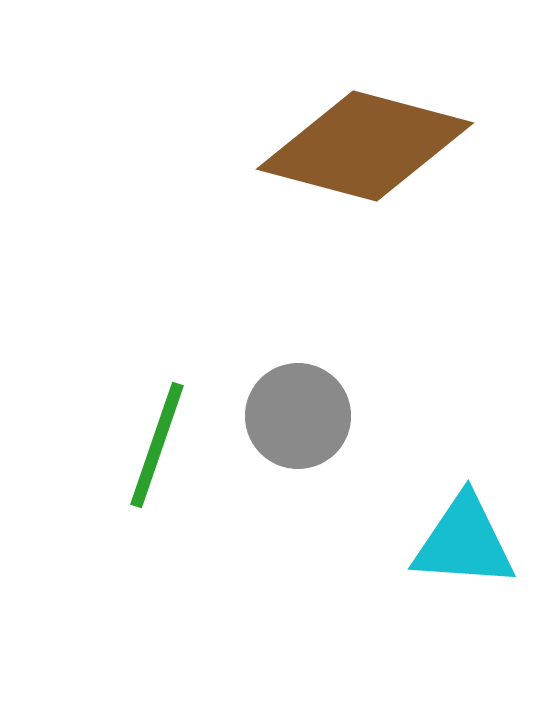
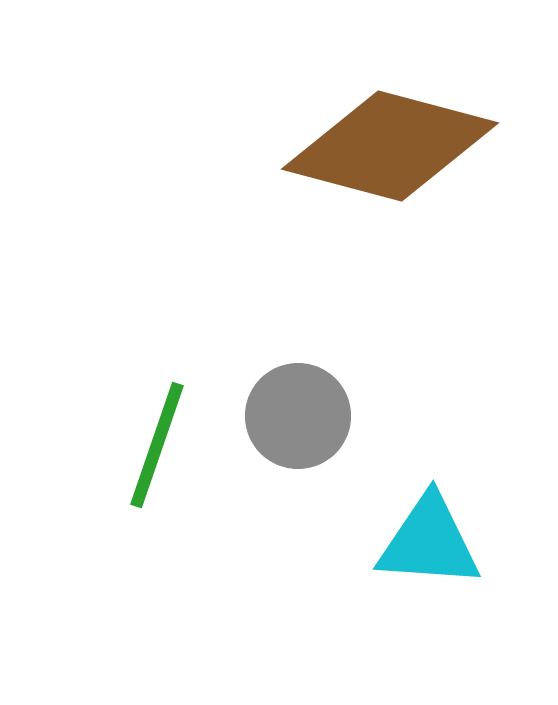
brown diamond: moved 25 px right
cyan triangle: moved 35 px left
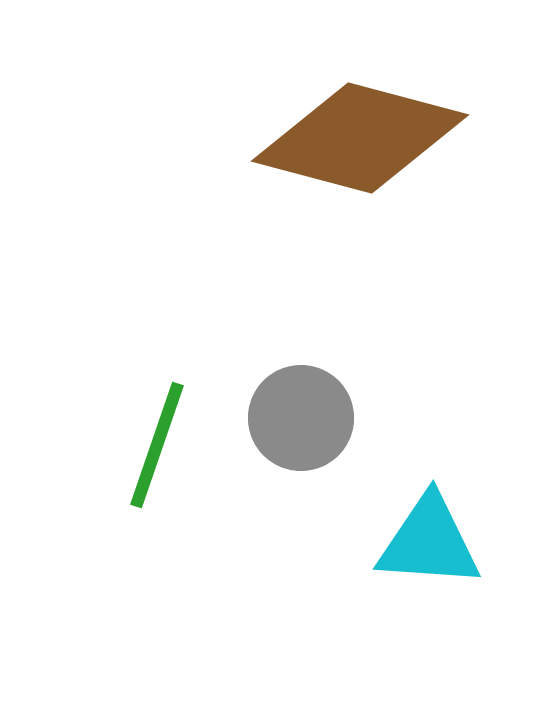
brown diamond: moved 30 px left, 8 px up
gray circle: moved 3 px right, 2 px down
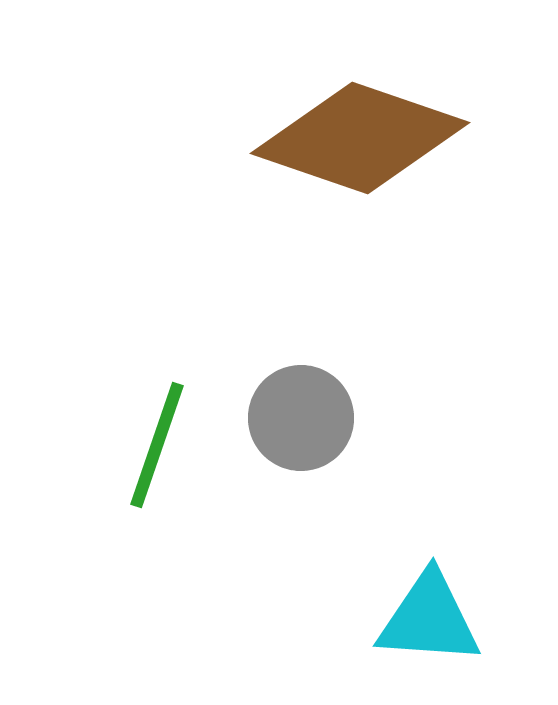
brown diamond: rotated 4 degrees clockwise
cyan triangle: moved 77 px down
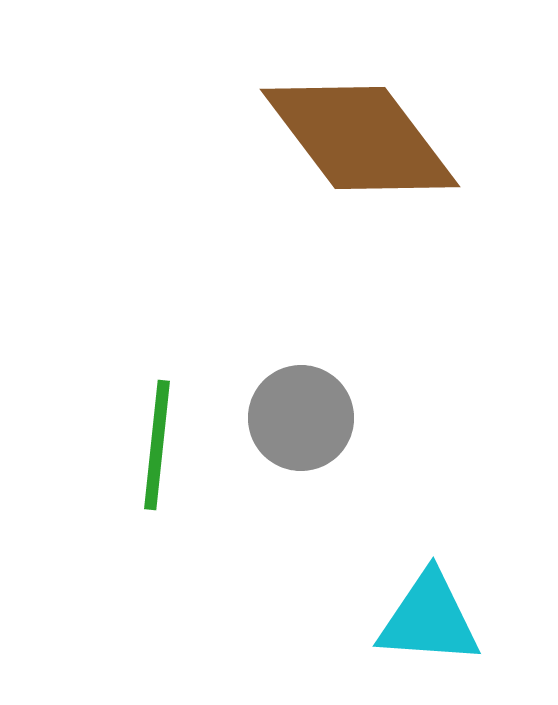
brown diamond: rotated 34 degrees clockwise
green line: rotated 13 degrees counterclockwise
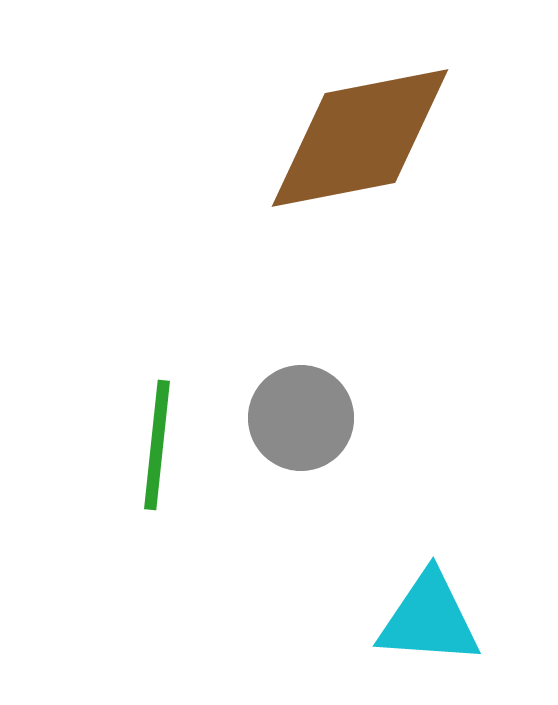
brown diamond: rotated 64 degrees counterclockwise
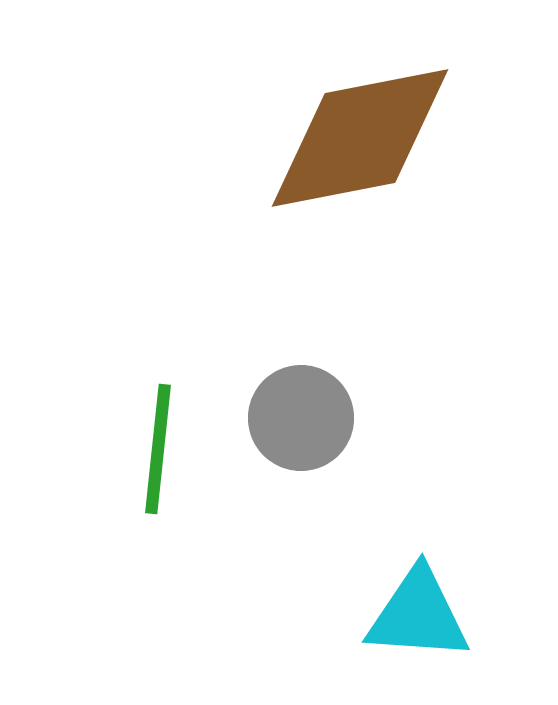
green line: moved 1 px right, 4 px down
cyan triangle: moved 11 px left, 4 px up
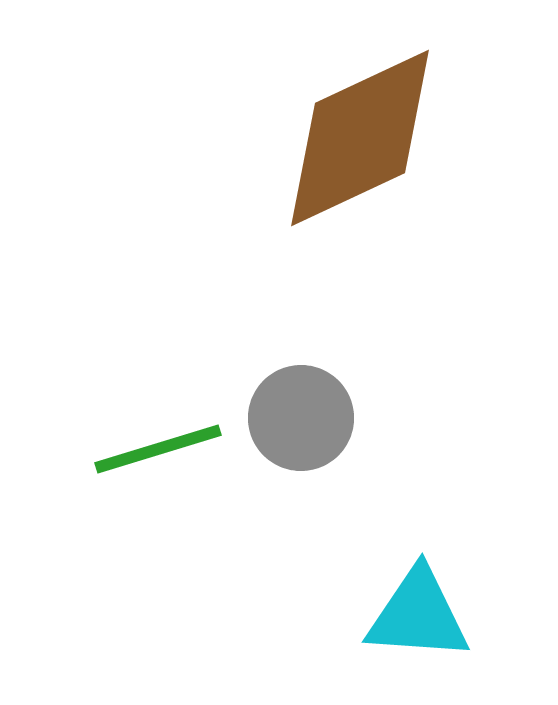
brown diamond: rotated 14 degrees counterclockwise
green line: rotated 67 degrees clockwise
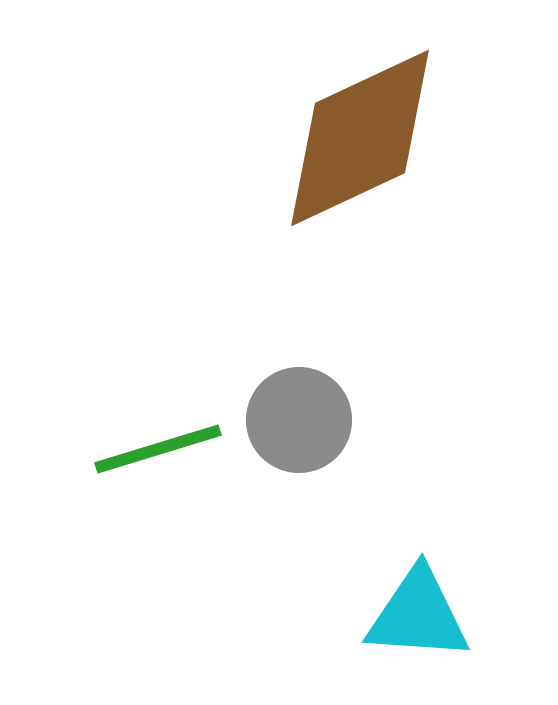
gray circle: moved 2 px left, 2 px down
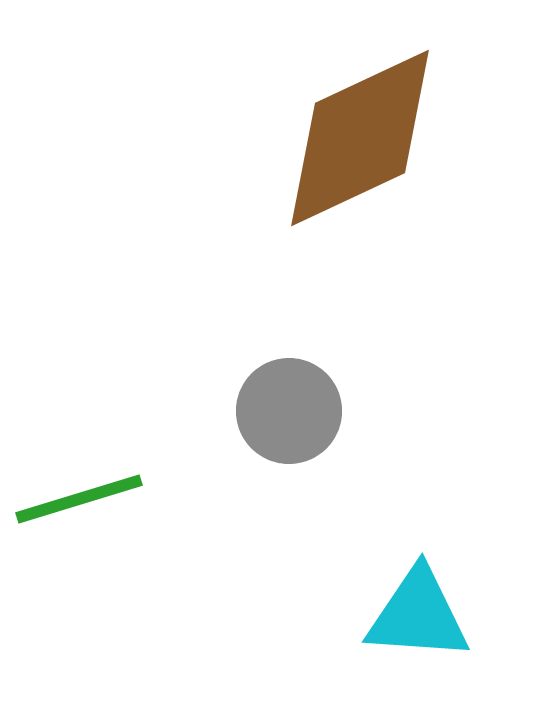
gray circle: moved 10 px left, 9 px up
green line: moved 79 px left, 50 px down
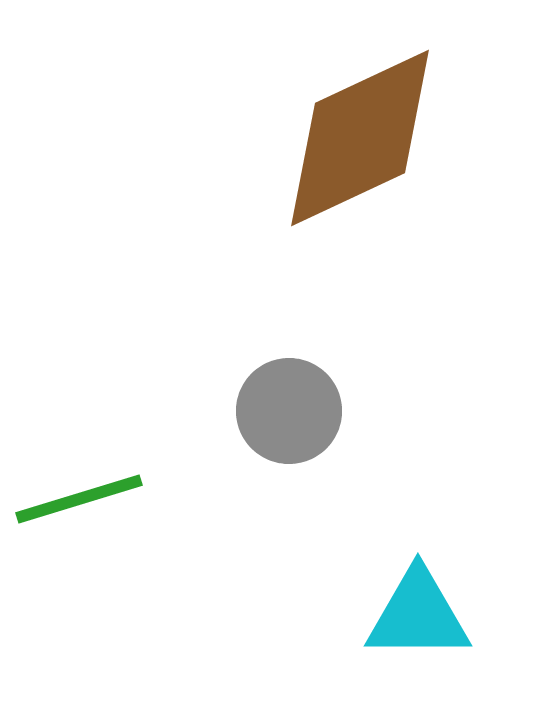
cyan triangle: rotated 4 degrees counterclockwise
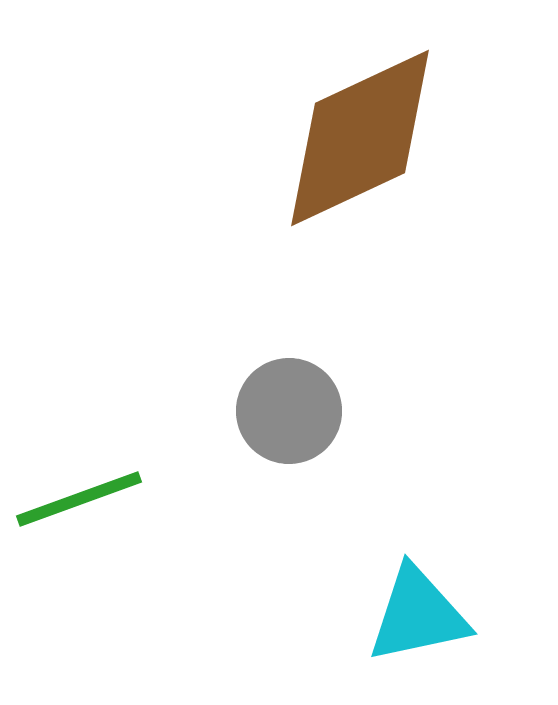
green line: rotated 3 degrees counterclockwise
cyan triangle: rotated 12 degrees counterclockwise
